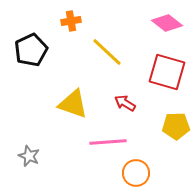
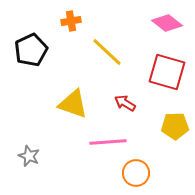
yellow pentagon: moved 1 px left
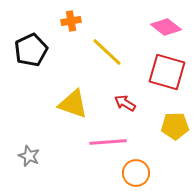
pink diamond: moved 1 px left, 4 px down
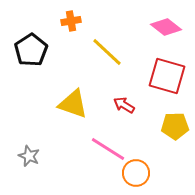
black pentagon: rotated 8 degrees counterclockwise
red square: moved 4 px down
red arrow: moved 1 px left, 2 px down
pink line: moved 7 px down; rotated 36 degrees clockwise
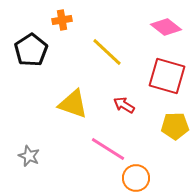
orange cross: moved 9 px left, 1 px up
orange circle: moved 5 px down
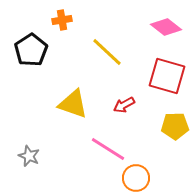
red arrow: rotated 60 degrees counterclockwise
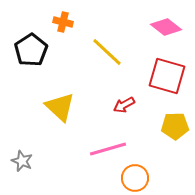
orange cross: moved 1 px right, 2 px down; rotated 24 degrees clockwise
yellow triangle: moved 13 px left, 3 px down; rotated 24 degrees clockwise
pink line: rotated 48 degrees counterclockwise
gray star: moved 7 px left, 5 px down
orange circle: moved 1 px left
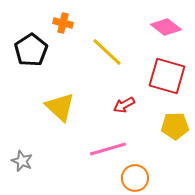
orange cross: moved 1 px down
